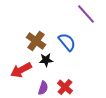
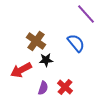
blue semicircle: moved 9 px right, 1 px down
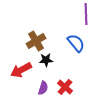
purple line: rotated 40 degrees clockwise
brown cross: rotated 24 degrees clockwise
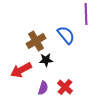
blue semicircle: moved 10 px left, 8 px up
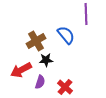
purple semicircle: moved 3 px left, 6 px up
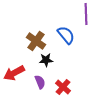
brown cross: rotated 24 degrees counterclockwise
red arrow: moved 7 px left, 3 px down
purple semicircle: rotated 40 degrees counterclockwise
red cross: moved 2 px left
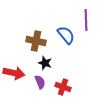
purple line: moved 6 px down
brown cross: rotated 24 degrees counterclockwise
black star: moved 1 px left, 3 px down; rotated 24 degrees clockwise
red arrow: rotated 140 degrees counterclockwise
red cross: rotated 21 degrees counterclockwise
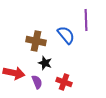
purple semicircle: moved 3 px left
red cross: moved 1 px right, 5 px up
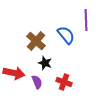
brown cross: rotated 30 degrees clockwise
